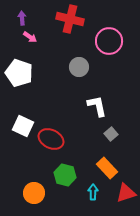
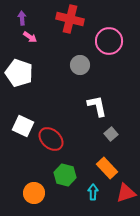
gray circle: moved 1 px right, 2 px up
red ellipse: rotated 15 degrees clockwise
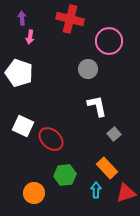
pink arrow: rotated 64 degrees clockwise
gray circle: moved 8 px right, 4 px down
gray square: moved 3 px right
green hexagon: rotated 20 degrees counterclockwise
cyan arrow: moved 3 px right, 2 px up
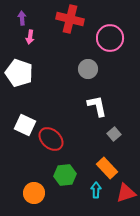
pink circle: moved 1 px right, 3 px up
white square: moved 2 px right, 1 px up
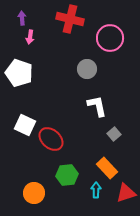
gray circle: moved 1 px left
green hexagon: moved 2 px right
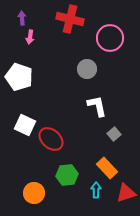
white pentagon: moved 4 px down
